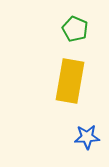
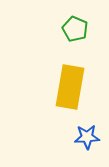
yellow rectangle: moved 6 px down
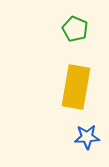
yellow rectangle: moved 6 px right
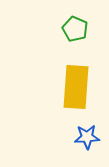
yellow rectangle: rotated 6 degrees counterclockwise
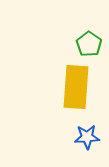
green pentagon: moved 14 px right, 15 px down; rotated 10 degrees clockwise
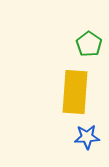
yellow rectangle: moved 1 px left, 5 px down
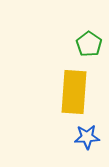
yellow rectangle: moved 1 px left
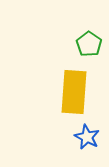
blue star: rotated 30 degrees clockwise
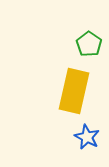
yellow rectangle: moved 1 px up; rotated 9 degrees clockwise
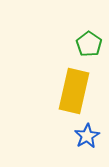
blue star: moved 1 px up; rotated 15 degrees clockwise
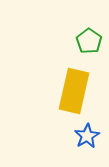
green pentagon: moved 3 px up
